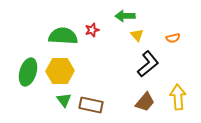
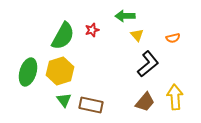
green semicircle: rotated 116 degrees clockwise
yellow hexagon: rotated 16 degrees counterclockwise
yellow arrow: moved 3 px left
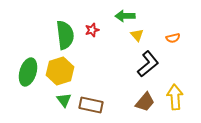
green semicircle: moved 2 px right, 1 px up; rotated 36 degrees counterclockwise
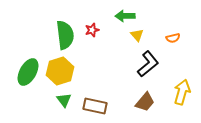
green ellipse: rotated 12 degrees clockwise
yellow arrow: moved 7 px right, 5 px up; rotated 20 degrees clockwise
brown rectangle: moved 4 px right, 1 px down
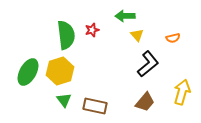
green semicircle: moved 1 px right
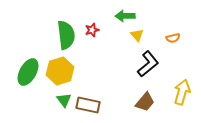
brown rectangle: moved 7 px left, 1 px up
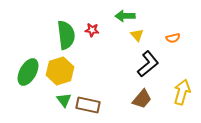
red star: rotated 24 degrees clockwise
brown trapezoid: moved 3 px left, 3 px up
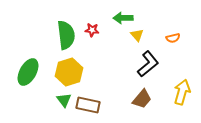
green arrow: moved 2 px left, 2 px down
yellow hexagon: moved 9 px right, 1 px down
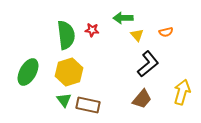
orange semicircle: moved 7 px left, 6 px up
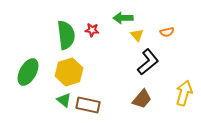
orange semicircle: moved 1 px right
black L-shape: moved 2 px up
yellow arrow: moved 2 px right, 1 px down
green triangle: rotated 14 degrees counterclockwise
